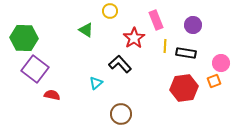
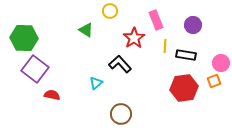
black rectangle: moved 2 px down
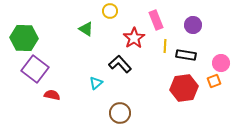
green triangle: moved 1 px up
brown circle: moved 1 px left, 1 px up
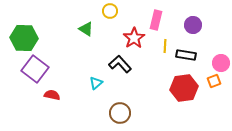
pink rectangle: rotated 36 degrees clockwise
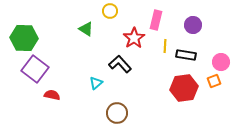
pink circle: moved 1 px up
brown circle: moved 3 px left
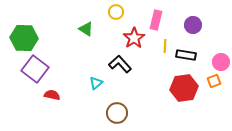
yellow circle: moved 6 px right, 1 px down
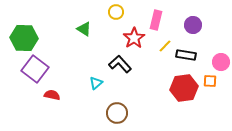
green triangle: moved 2 px left
yellow line: rotated 40 degrees clockwise
orange square: moved 4 px left; rotated 24 degrees clockwise
